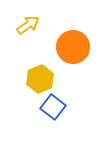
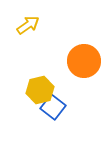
orange circle: moved 11 px right, 14 px down
yellow hexagon: moved 11 px down; rotated 8 degrees clockwise
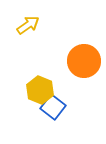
yellow hexagon: rotated 24 degrees counterclockwise
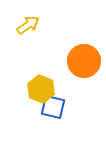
yellow hexagon: moved 1 px right, 1 px up
blue square: rotated 25 degrees counterclockwise
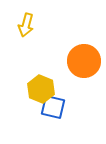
yellow arrow: moved 2 px left; rotated 140 degrees clockwise
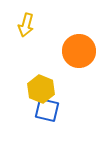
orange circle: moved 5 px left, 10 px up
blue square: moved 6 px left, 3 px down
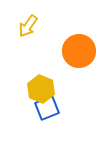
yellow arrow: moved 2 px right, 1 px down; rotated 20 degrees clockwise
blue square: moved 2 px up; rotated 35 degrees counterclockwise
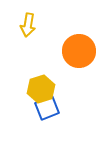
yellow arrow: moved 1 px up; rotated 25 degrees counterclockwise
yellow hexagon: rotated 20 degrees clockwise
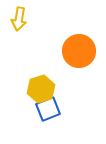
yellow arrow: moved 9 px left, 6 px up
blue square: moved 1 px right, 1 px down
